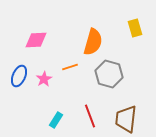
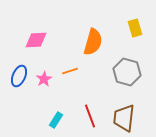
orange line: moved 4 px down
gray hexagon: moved 18 px right, 2 px up
brown trapezoid: moved 2 px left, 1 px up
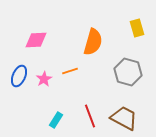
yellow rectangle: moved 2 px right
gray hexagon: moved 1 px right
brown trapezoid: rotated 112 degrees clockwise
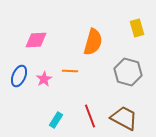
orange line: rotated 21 degrees clockwise
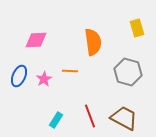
orange semicircle: rotated 24 degrees counterclockwise
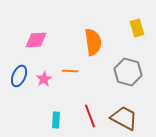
cyan rectangle: rotated 28 degrees counterclockwise
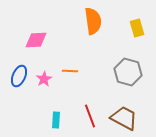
orange semicircle: moved 21 px up
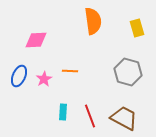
cyan rectangle: moved 7 px right, 8 px up
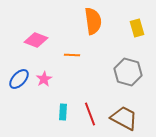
pink diamond: rotated 25 degrees clockwise
orange line: moved 2 px right, 16 px up
blue ellipse: moved 3 px down; rotated 20 degrees clockwise
red line: moved 2 px up
